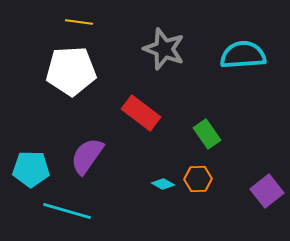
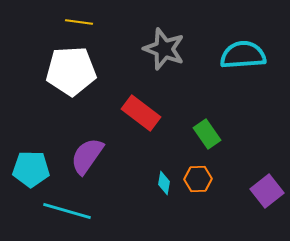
cyan diamond: moved 1 px right, 1 px up; rotated 70 degrees clockwise
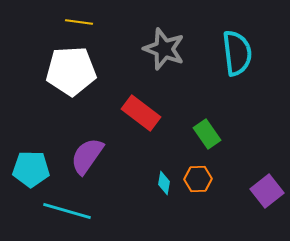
cyan semicircle: moved 6 px left, 2 px up; rotated 87 degrees clockwise
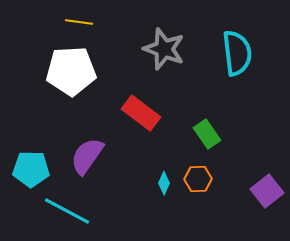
cyan diamond: rotated 15 degrees clockwise
cyan line: rotated 12 degrees clockwise
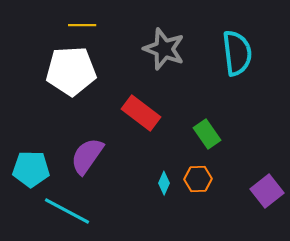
yellow line: moved 3 px right, 3 px down; rotated 8 degrees counterclockwise
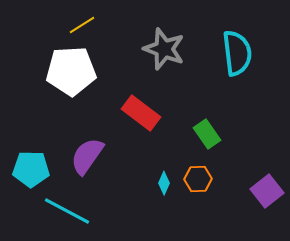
yellow line: rotated 32 degrees counterclockwise
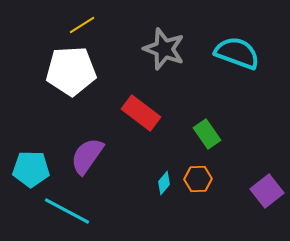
cyan semicircle: rotated 63 degrees counterclockwise
cyan diamond: rotated 15 degrees clockwise
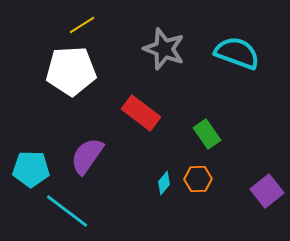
cyan line: rotated 9 degrees clockwise
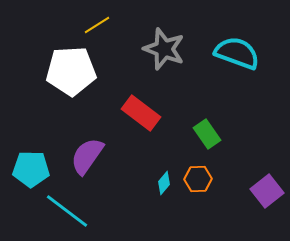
yellow line: moved 15 px right
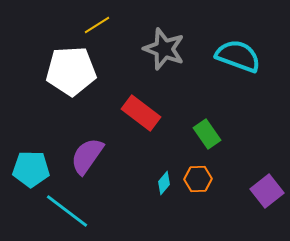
cyan semicircle: moved 1 px right, 3 px down
